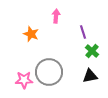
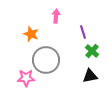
gray circle: moved 3 px left, 12 px up
pink star: moved 2 px right, 2 px up
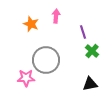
orange star: moved 10 px up
black triangle: moved 8 px down
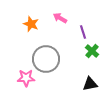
pink arrow: moved 4 px right, 2 px down; rotated 64 degrees counterclockwise
gray circle: moved 1 px up
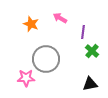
purple line: rotated 24 degrees clockwise
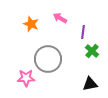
gray circle: moved 2 px right
